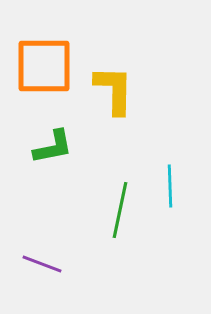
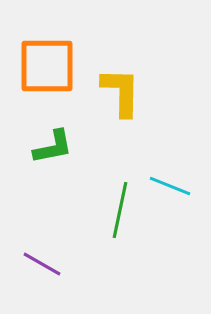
orange square: moved 3 px right
yellow L-shape: moved 7 px right, 2 px down
cyan line: rotated 66 degrees counterclockwise
purple line: rotated 9 degrees clockwise
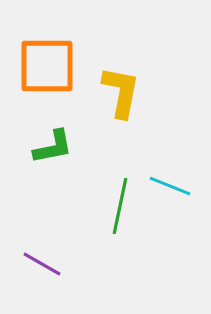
yellow L-shape: rotated 10 degrees clockwise
green line: moved 4 px up
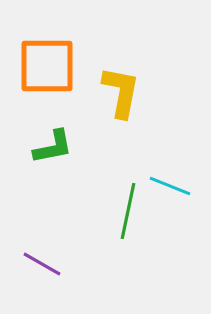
green line: moved 8 px right, 5 px down
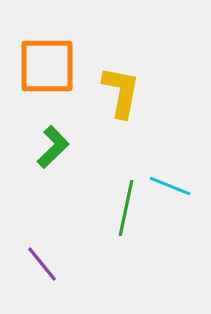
green L-shape: rotated 33 degrees counterclockwise
green line: moved 2 px left, 3 px up
purple line: rotated 21 degrees clockwise
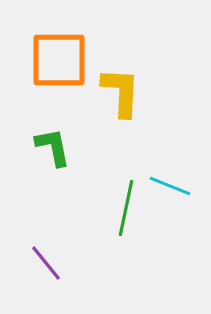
orange square: moved 12 px right, 6 px up
yellow L-shape: rotated 8 degrees counterclockwise
green L-shape: rotated 57 degrees counterclockwise
purple line: moved 4 px right, 1 px up
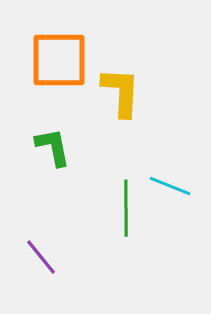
green line: rotated 12 degrees counterclockwise
purple line: moved 5 px left, 6 px up
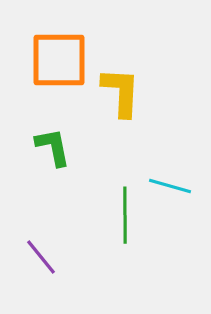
cyan line: rotated 6 degrees counterclockwise
green line: moved 1 px left, 7 px down
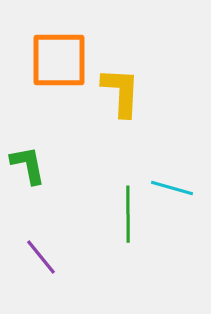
green L-shape: moved 25 px left, 18 px down
cyan line: moved 2 px right, 2 px down
green line: moved 3 px right, 1 px up
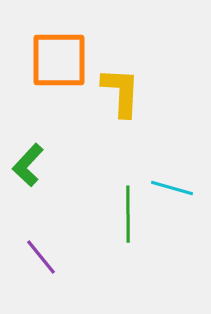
green L-shape: rotated 126 degrees counterclockwise
